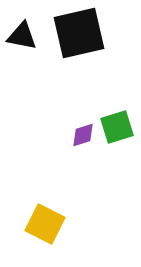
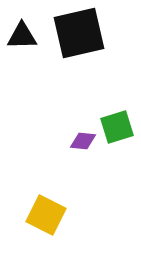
black triangle: rotated 12 degrees counterclockwise
purple diamond: moved 6 px down; rotated 24 degrees clockwise
yellow square: moved 1 px right, 9 px up
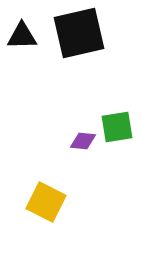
green square: rotated 8 degrees clockwise
yellow square: moved 13 px up
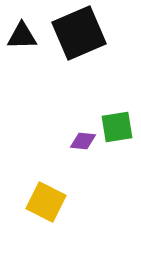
black square: rotated 10 degrees counterclockwise
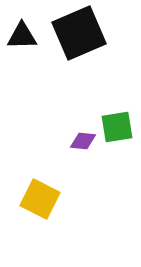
yellow square: moved 6 px left, 3 px up
